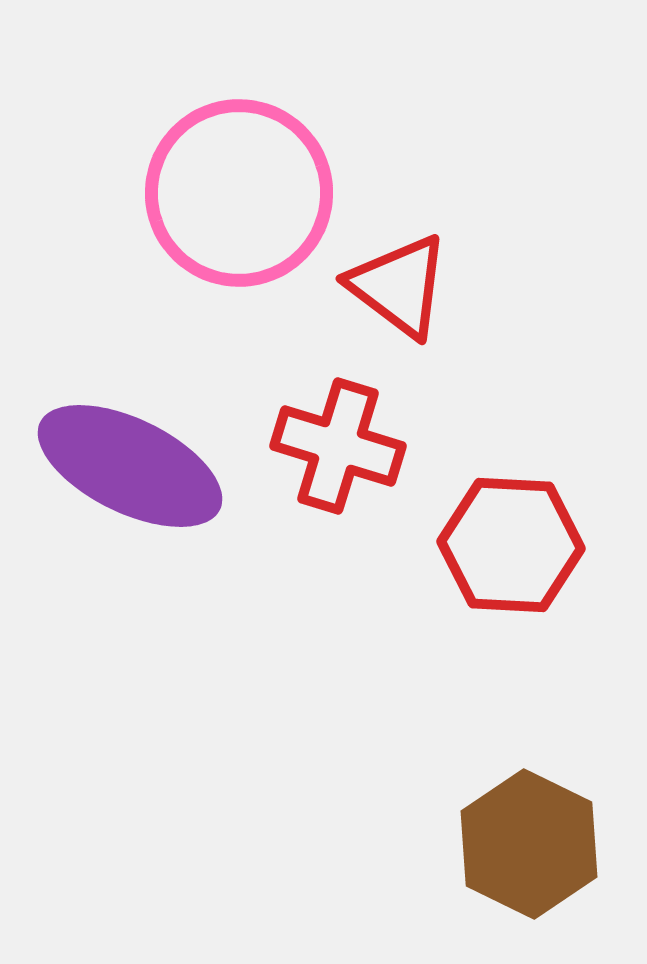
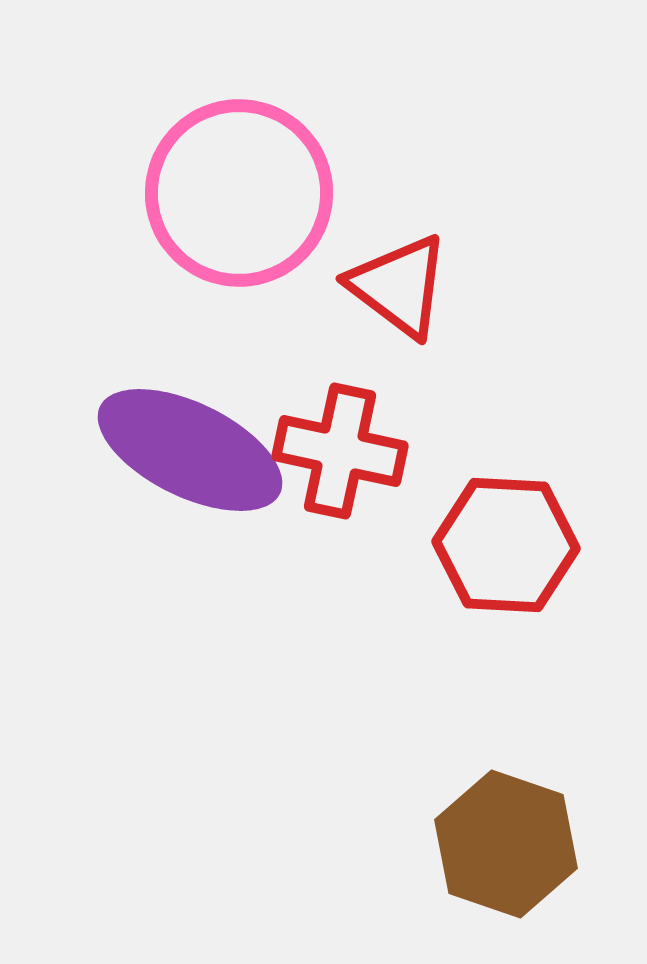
red cross: moved 2 px right, 5 px down; rotated 5 degrees counterclockwise
purple ellipse: moved 60 px right, 16 px up
red hexagon: moved 5 px left
brown hexagon: moved 23 px left; rotated 7 degrees counterclockwise
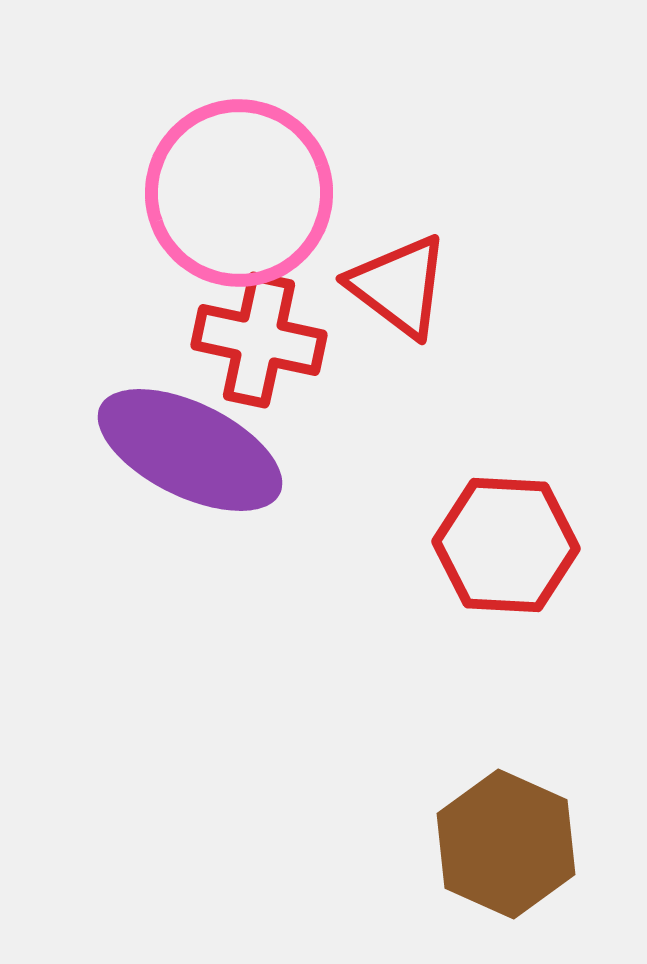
red cross: moved 81 px left, 111 px up
brown hexagon: rotated 5 degrees clockwise
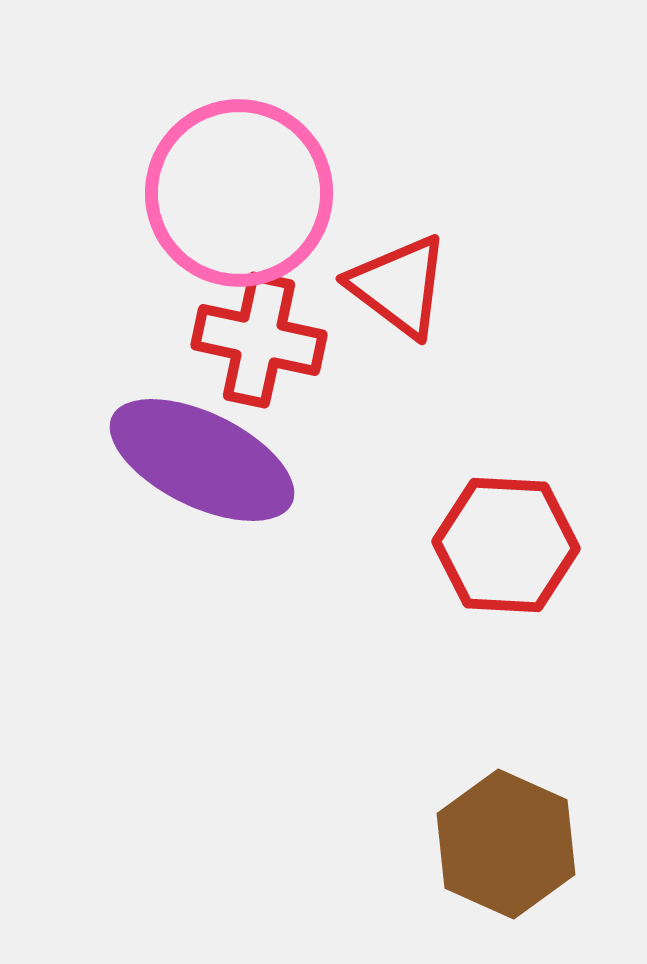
purple ellipse: moved 12 px right, 10 px down
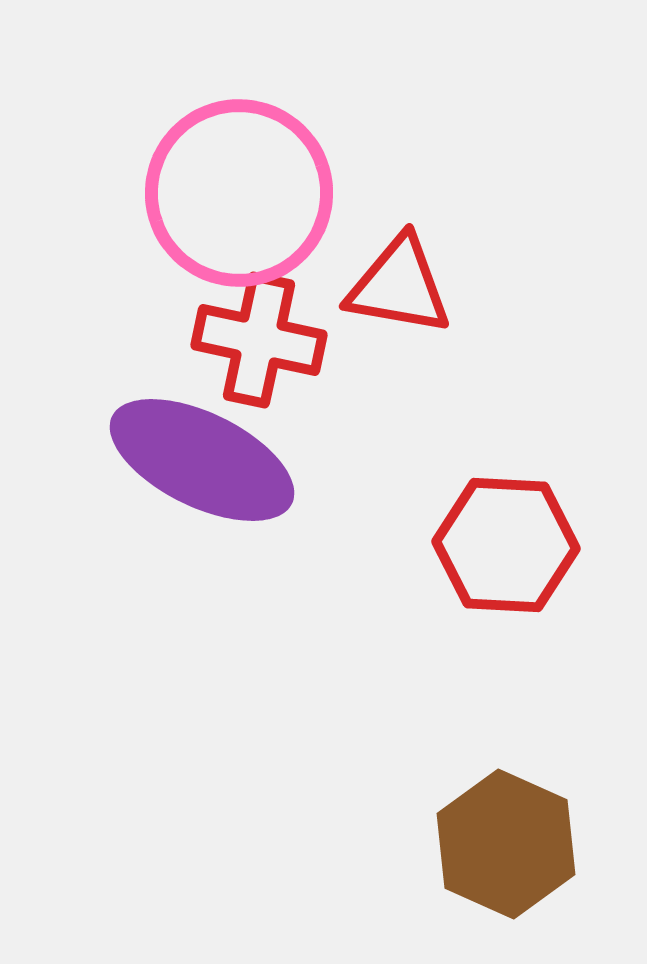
red triangle: rotated 27 degrees counterclockwise
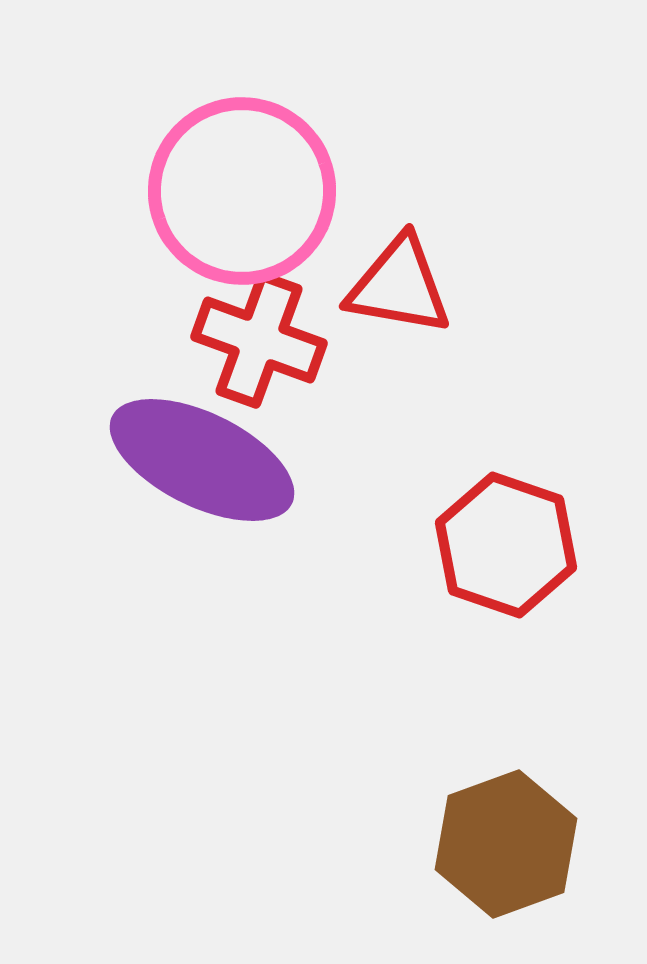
pink circle: moved 3 px right, 2 px up
red cross: rotated 8 degrees clockwise
red hexagon: rotated 16 degrees clockwise
brown hexagon: rotated 16 degrees clockwise
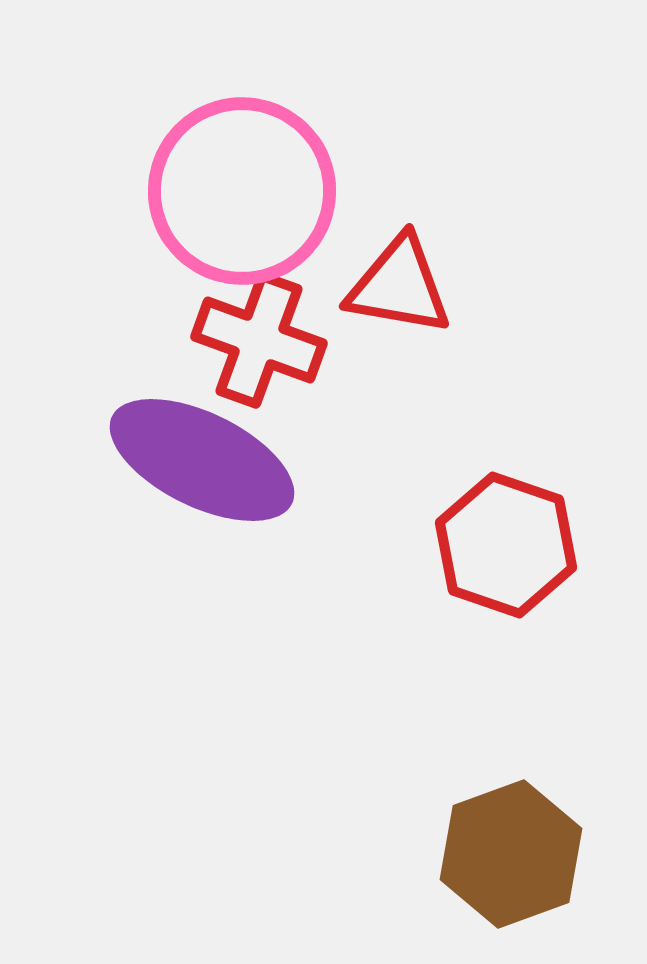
brown hexagon: moved 5 px right, 10 px down
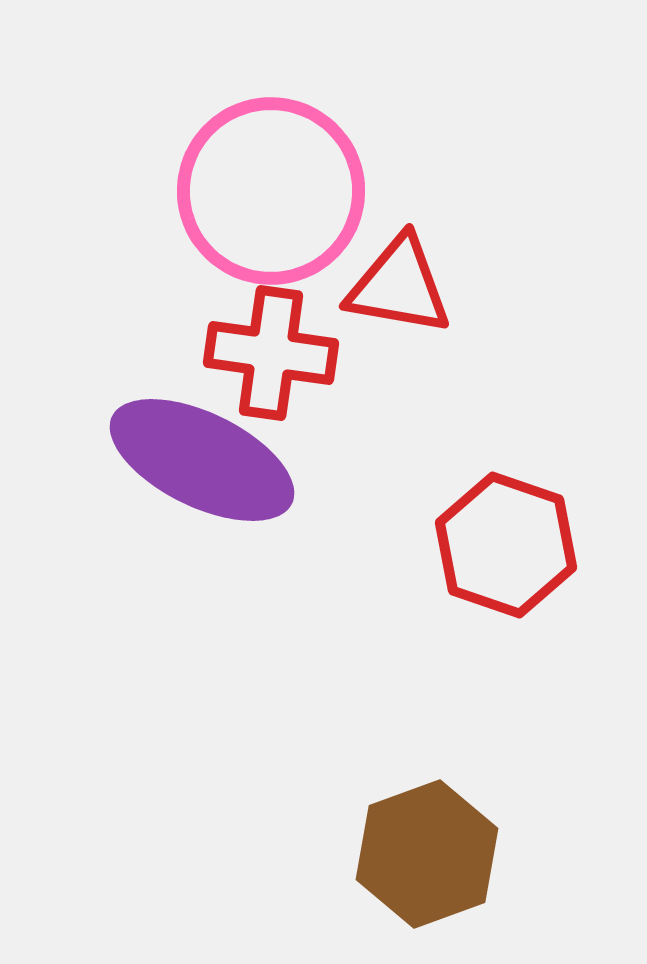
pink circle: moved 29 px right
red cross: moved 12 px right, 13 px down; rotated 12 degrees counterclockwise
brown hexagon: moved 84 px left
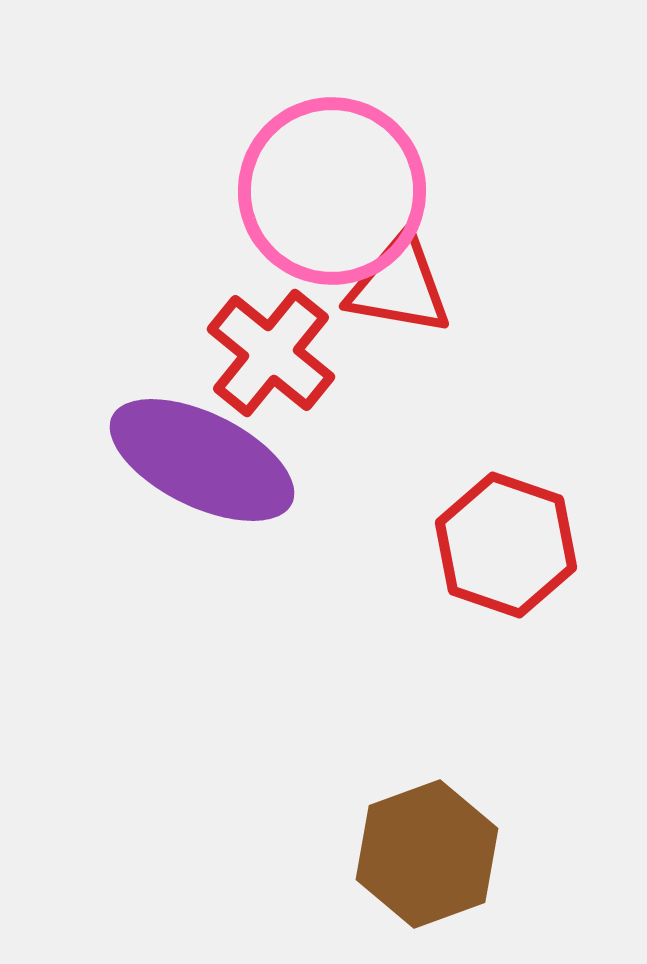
pink circle: moved 61 px right
red cross: rotated 31 degrees clockwise
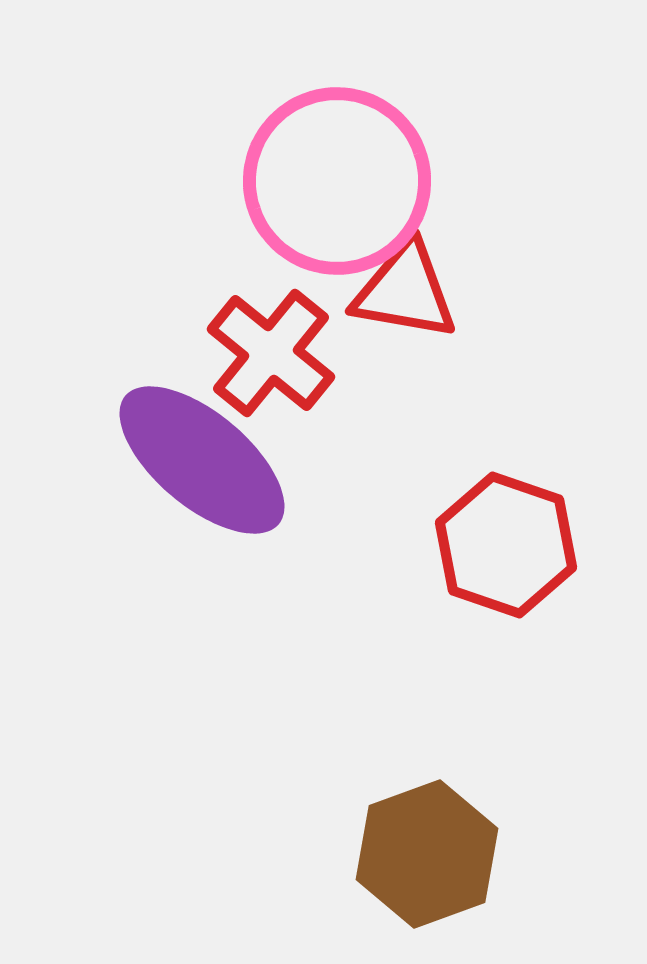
pink circle: moved 5 px right, 10 px up
red triangle: moved 6 px right, 5 px down
purple ellipse: rotated 14 degrees clockwise
